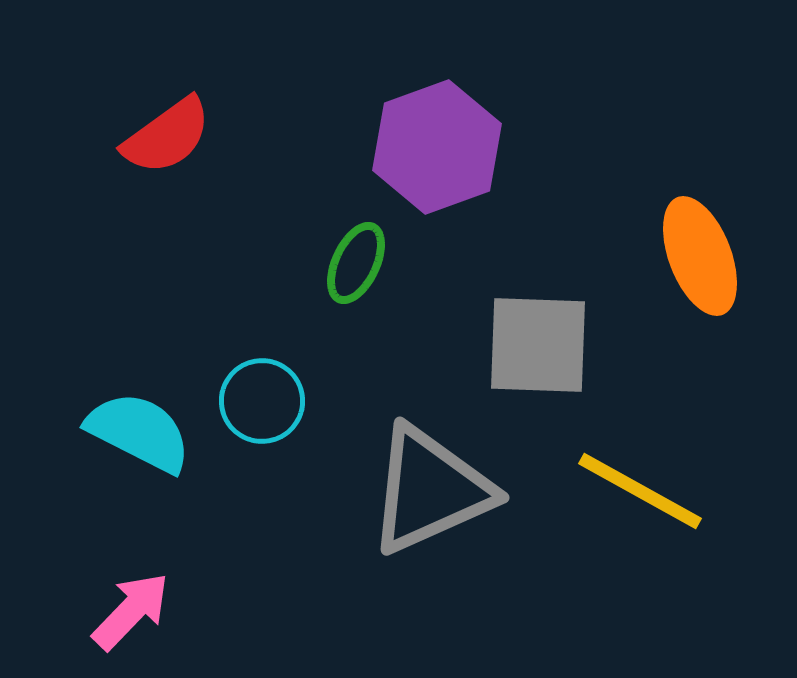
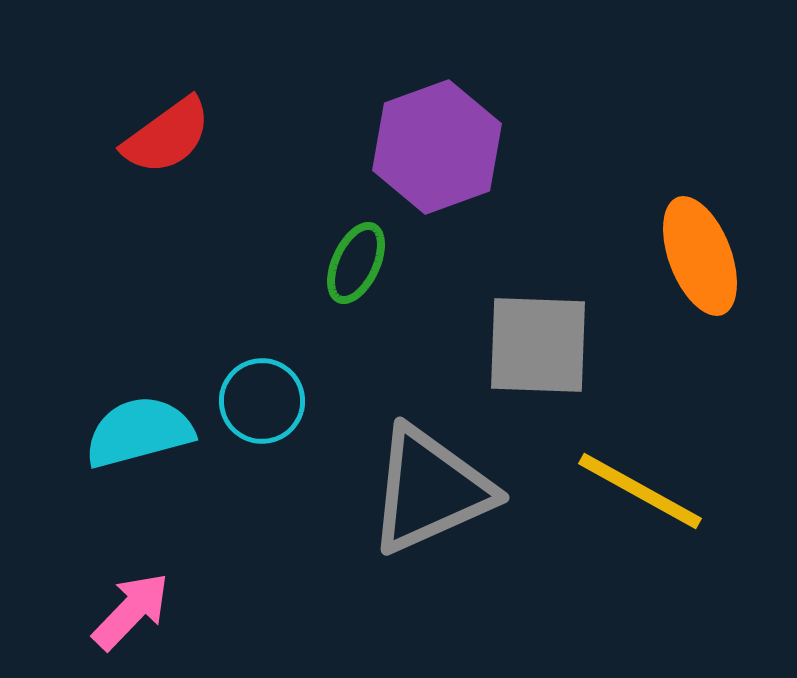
cyan semicircle: rotated 42 degrees counterclockwise
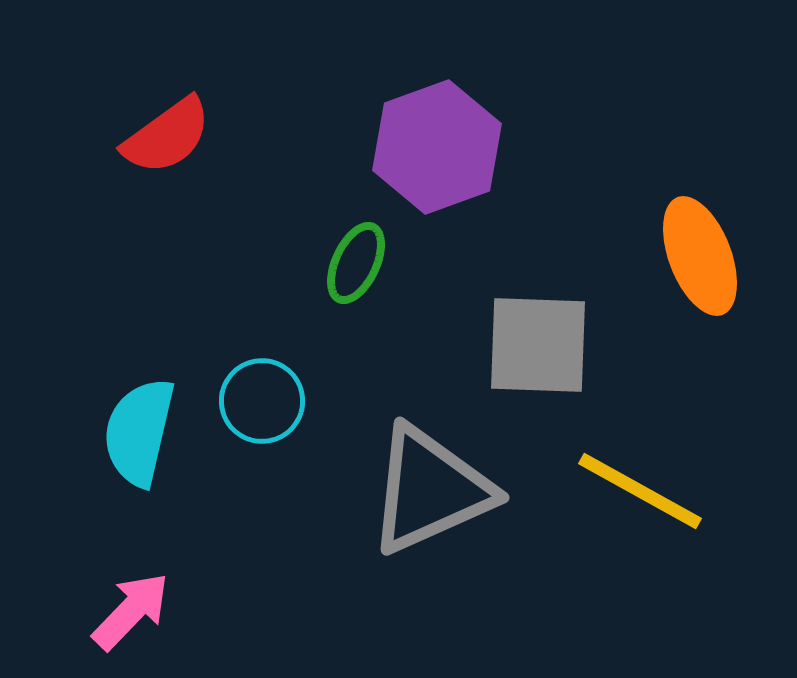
cyan semicircle: rotated 62 degrees counterclockwise
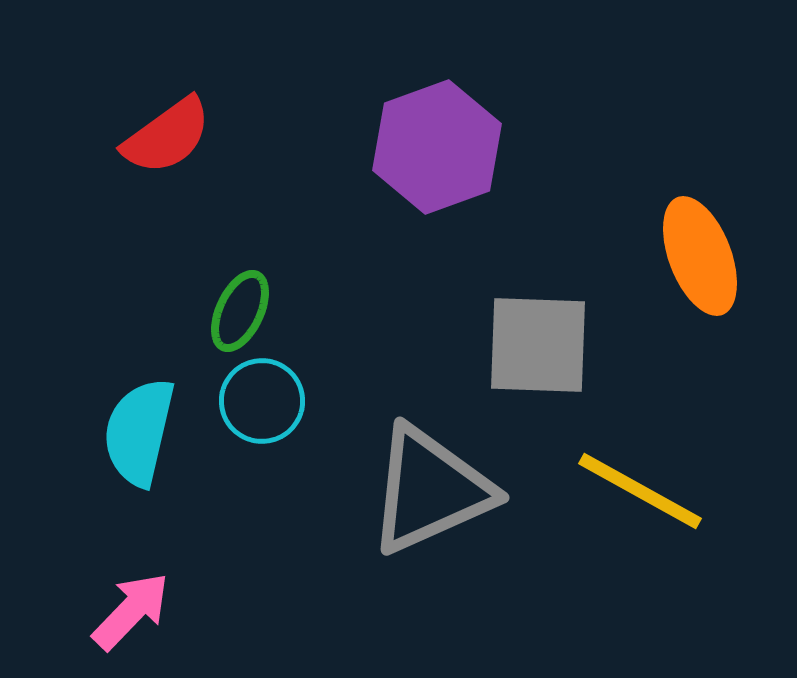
green ellipse: moved 116 px left, 48 px down
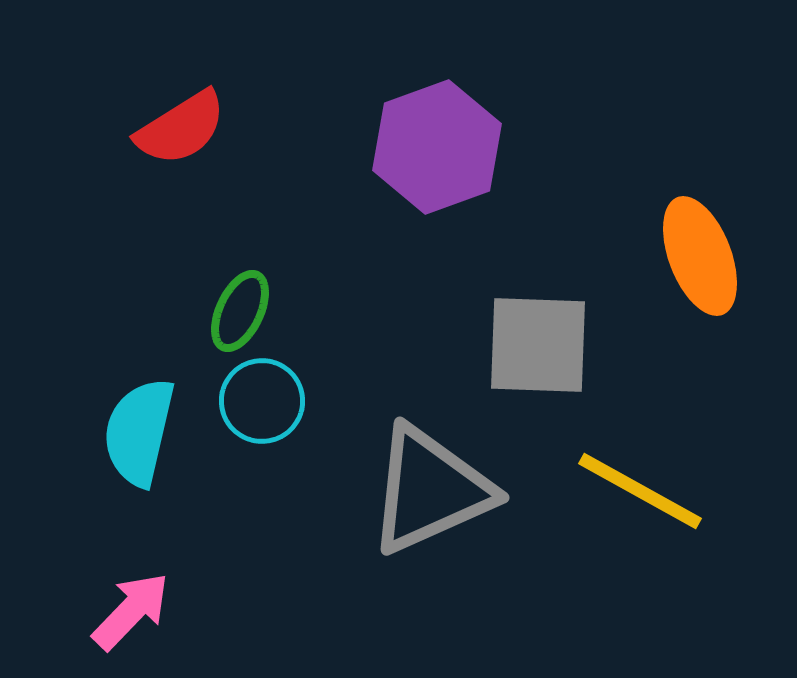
red semicircle: moved 14 px right, 8 px up; rotated 4 degrees clockwise
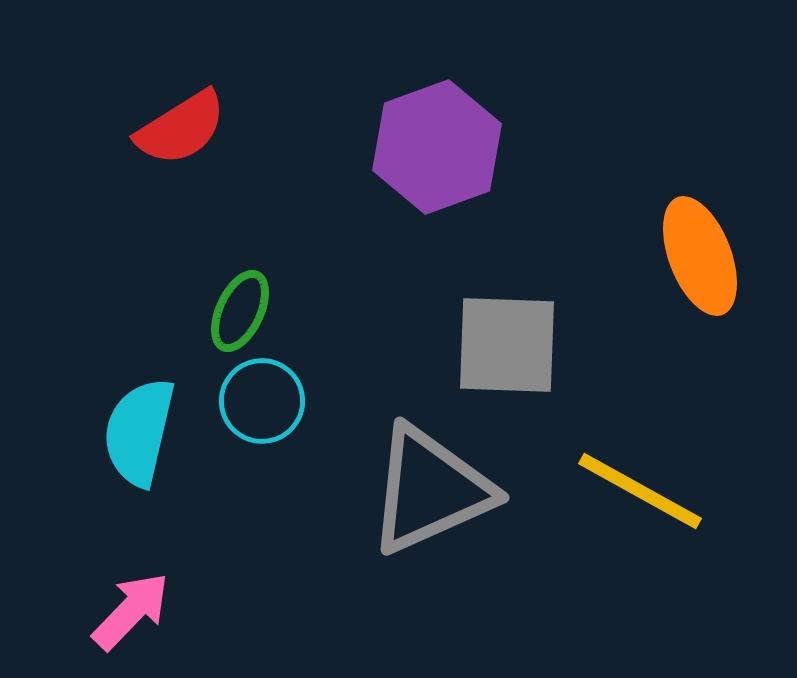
gray square: moved 31 px left
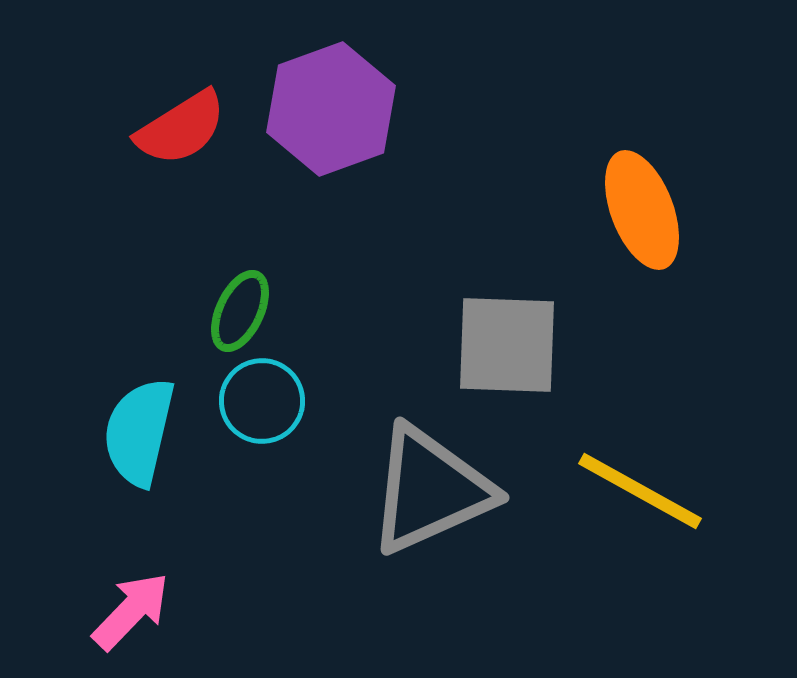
purple hexagon: moved 106 px left, 38 px up
orange ellipse: moved 58 px left, 46 px up
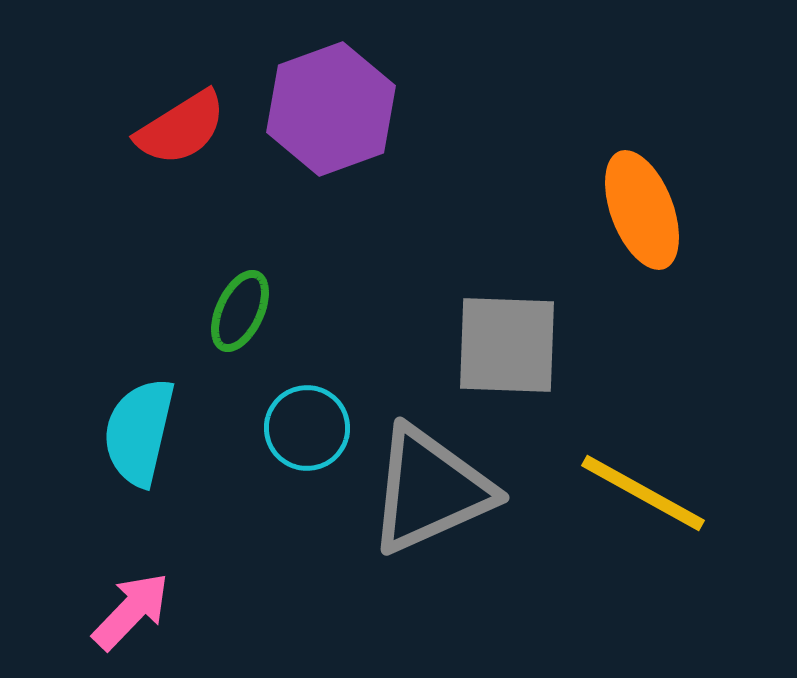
cyan circle: moved 45 px right, 27 px down
yellow line: moved 3 px right, 2 px down
